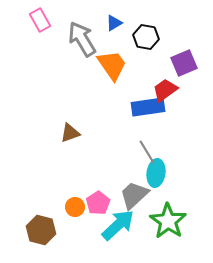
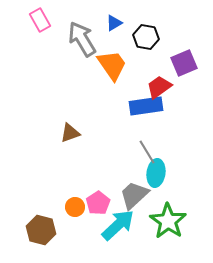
red trapezoid: moved 6 px left, 3 px up
blue rectangle: moved 2 px left, 1 px up
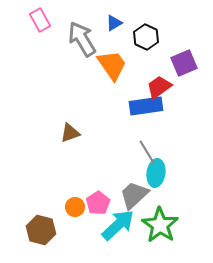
black hexagon: rotated 15 degrees clockwise
green star: moved 8 px left, 4 px down
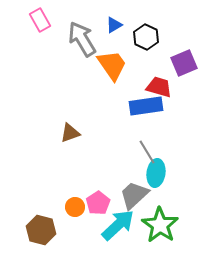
blue triangle: moved 2 px down
red trapezoid: rotated 52 degrees clockwise
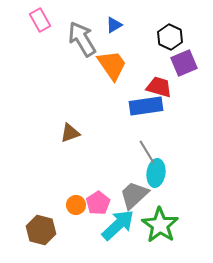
black hexagon: moved 24 px right
orange circle: moved 1 px right, 2 px up
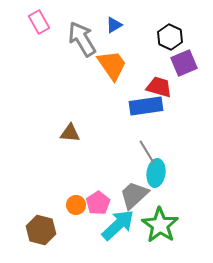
pink rectangle: moved 1 px left, 2 px down
brown triangle: rotated 25 degrees clockwise
